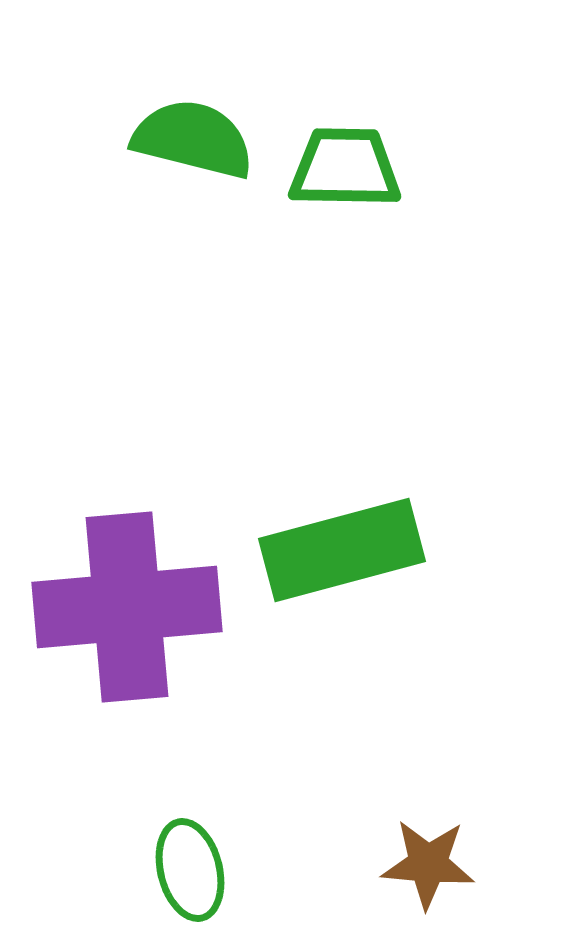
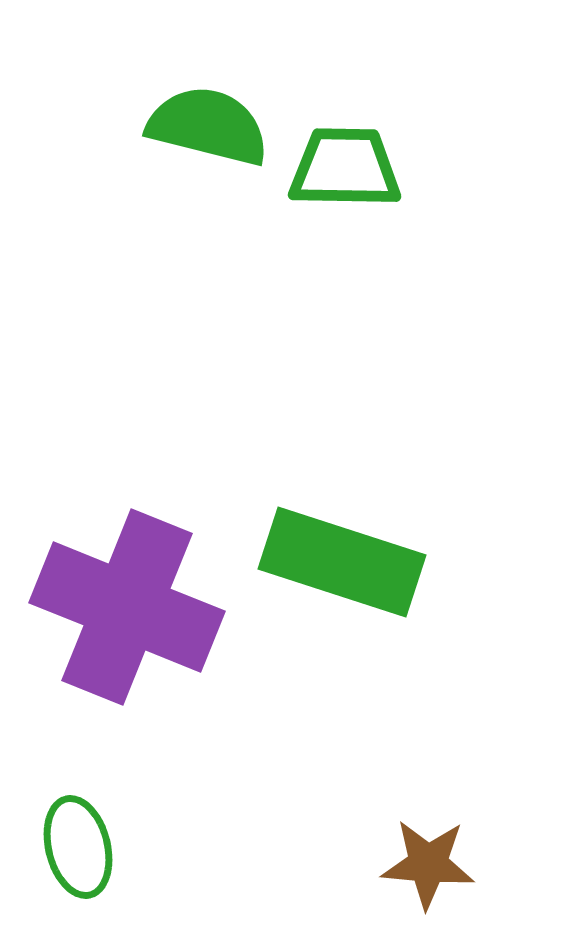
green semicircle: moved 15 px right, 13 px up
green rectangle: moved 12 px down; rotated 33 degrees clockwise
purple cross: rotated 27 degrees clockwise
green ellipse: moved 112 px left, 23 px up
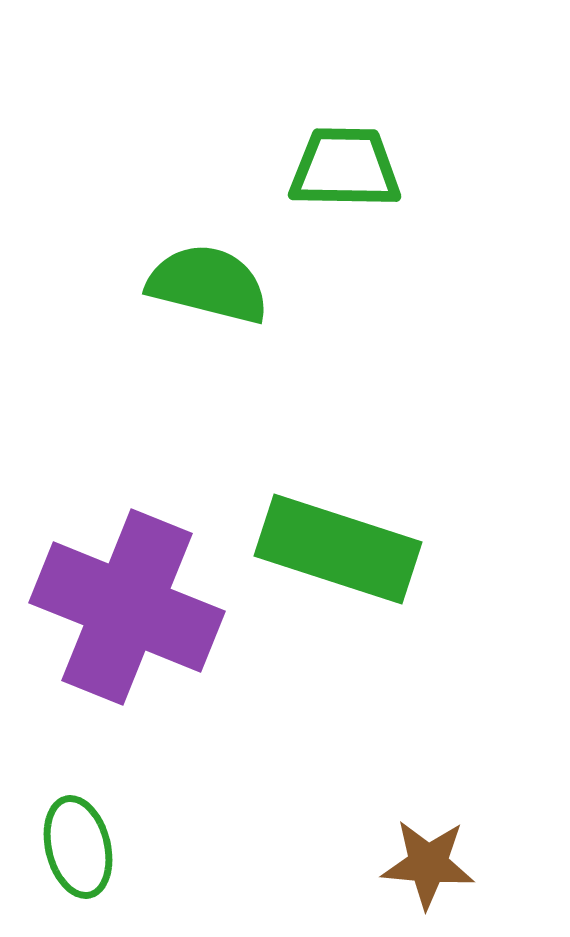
green semicircle: moved 158 px down
green rectangle: moved 4 px left, 13 px up
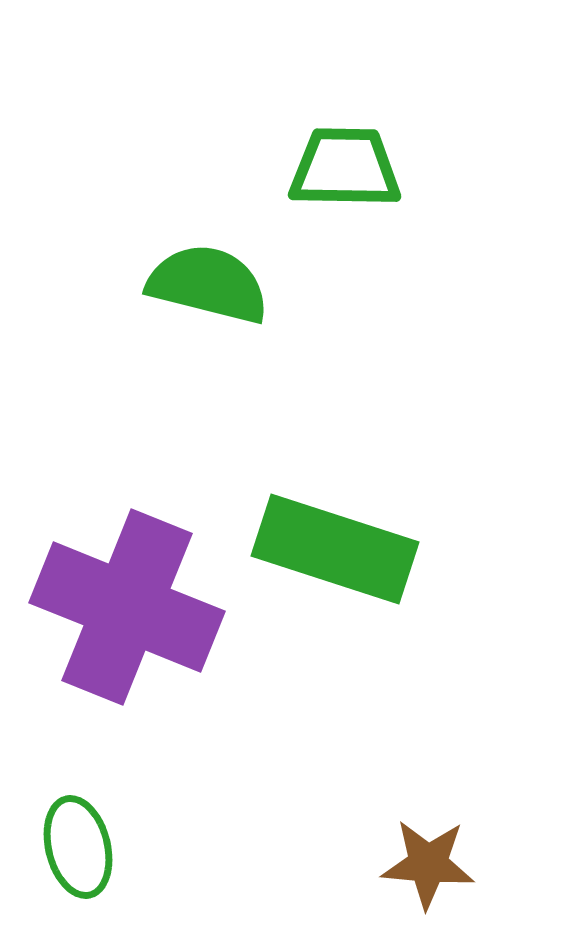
green rectangle: moved 3 px left
